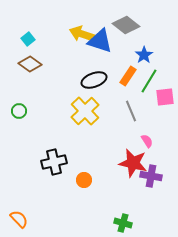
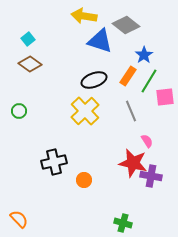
yellow arrow: moved 2 px right, 18 px up; rotated 10 degrees counterclockwise
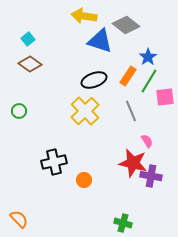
blue star: moved 4 px right, 2 px down
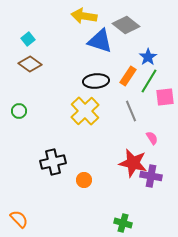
black ellipse: moved 2 px right, 1 px down; rotated 15 degrees clockwise
pink semicircle: moved 5 px right, 3 px up
black cross: moved 1 px left
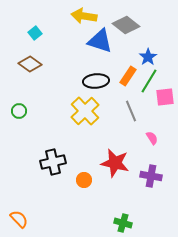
cyan square: moved 7 px right, 6 px up
red star: moved 18 px left
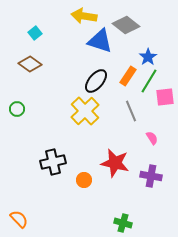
black ellipse: rotated 45 degrees counterclockwise
green circle: moved 2 px left, 2 px up
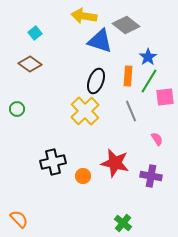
orange rectangle: rotated 30 degrees counterclockwise
black ellipse: rotated 20 degrees counterclockwise
pink semicircle: moved 5 px right, 1 px down
orange circle: moved 1 px left, 4 px up
green cross: rotated 24 degrees clockwise
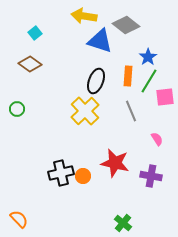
black cross: moved 8 px right, 11 px down
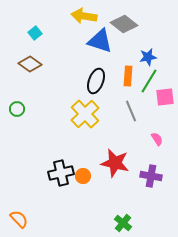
gray diamond: moved 2 px left, 1 px up
blue star: rotated 24 degrees clockwise
yellow cross: moved 3 px down
